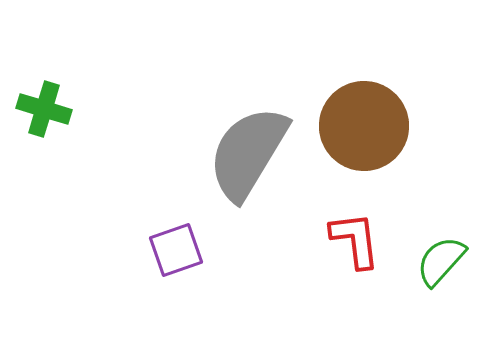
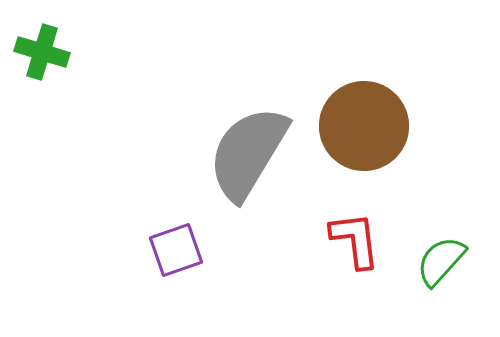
green cross: moved 2 px left, 57 px up
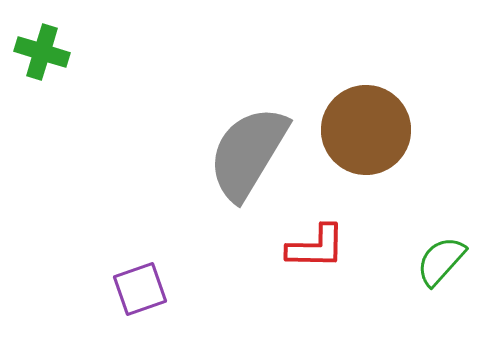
brown circle: moved 2 px right, 4 px down
red L-shape: moved 39 px left, 7 px down; rotated 98 degrees clockwise
purple square: moved 36 px left, 39 px down
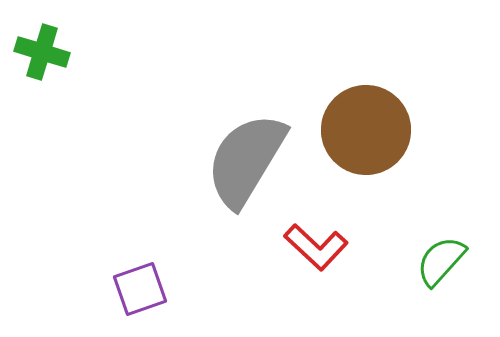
gray semicircle: moved 2 px left, 7 px down
red L-shape: rotated 42 degrees clockwise
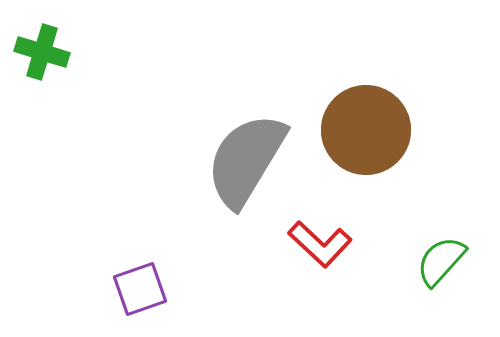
red L-shape: moved 4 px right, 3 px up
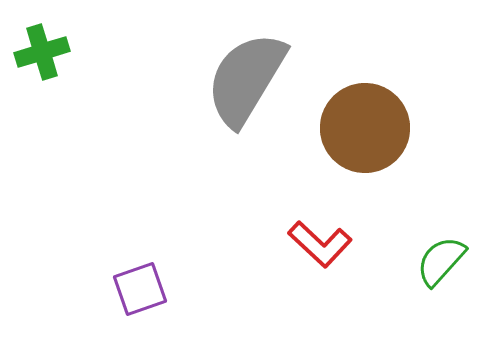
green cross: rotated 34 degrees counterclockwise
brown circle: moved 1 px left, 2 px up
gray semicircle: moved 81 px up
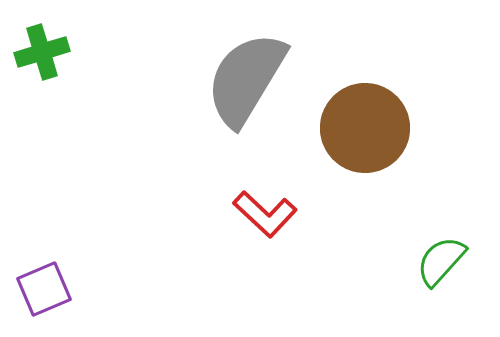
red L-shape: moved 55 px left, 30 px up
purple square: moved 96 px left; rotated 4 degrees counterclockwise
